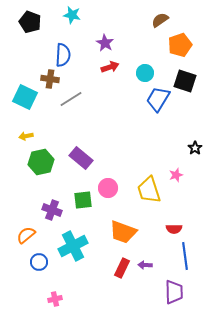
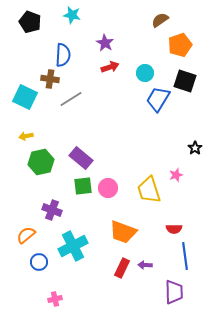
green square: moved 14 px up
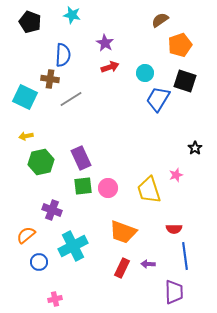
purple rectangle: rotated 25 degrees clockwise
purple arrow: moved 3 px right, 1 px up
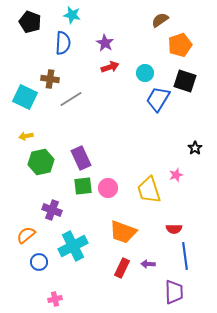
blue semicircle: moved 12 px up
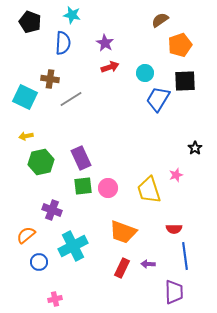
black square: rotated 20 degrees counterclockwise
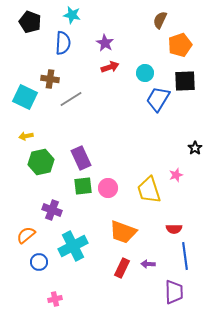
brown semicircle: rotated 30 degrees counterclockwise
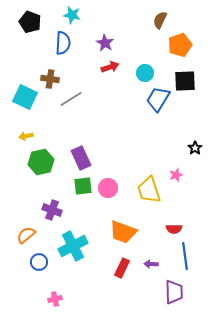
purple arrow: moved 3 px right
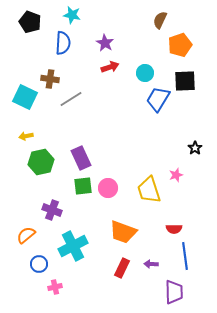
blue circle: moved 2 px down
pink cross: moved 12 px up
